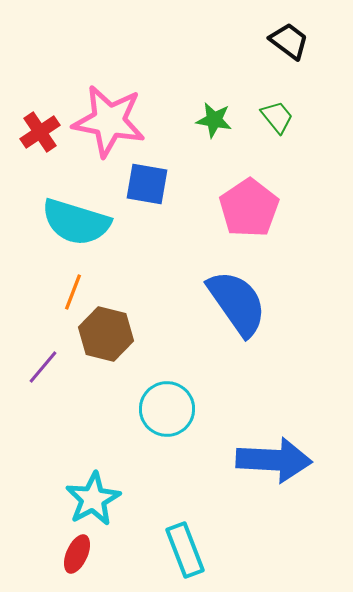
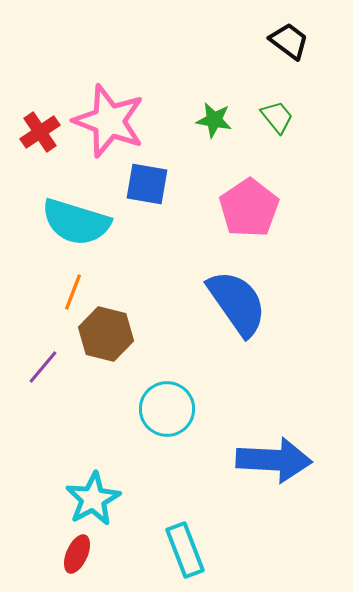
pink star: rotated 10 degrees clockwise
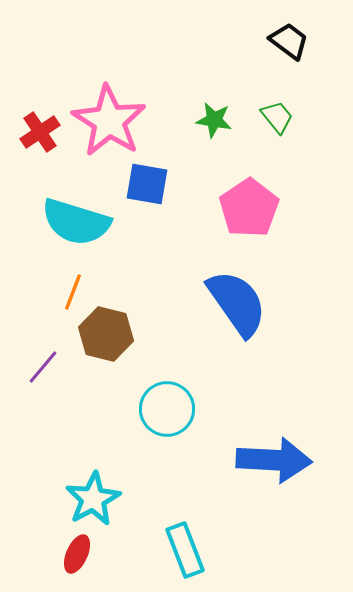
pink star: rotated 12 degrees clockwise
